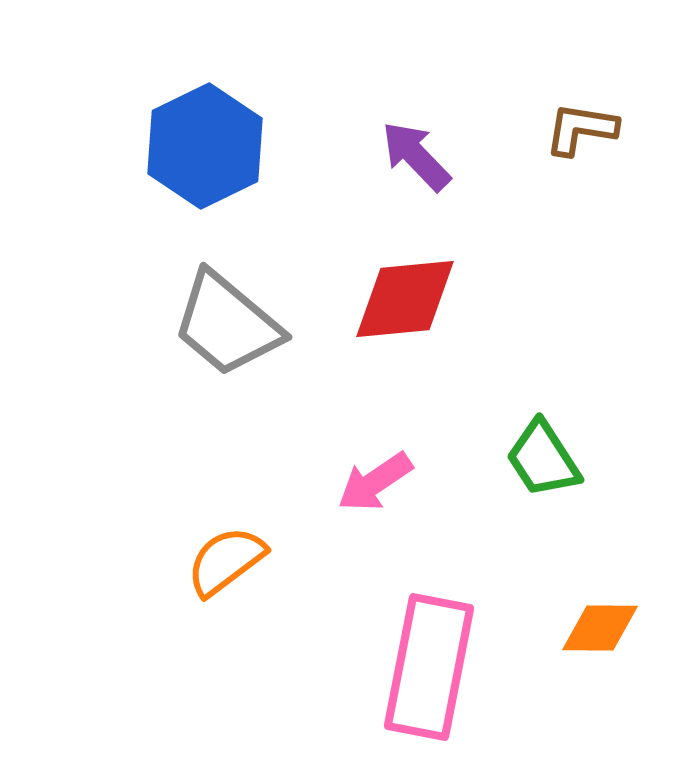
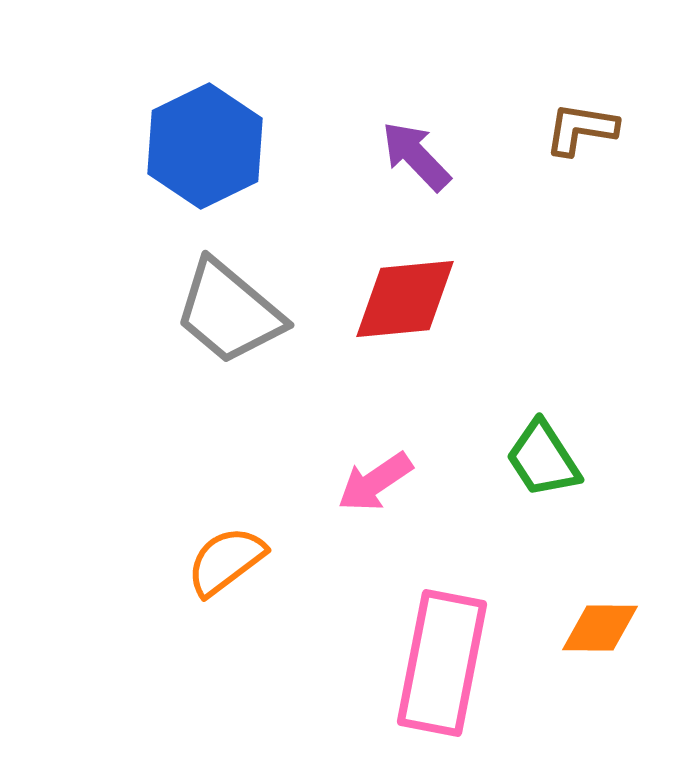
gray trapezoid: moved 2 px right, 12 px up
pink rectangle: moved 13 px right, 4 px up
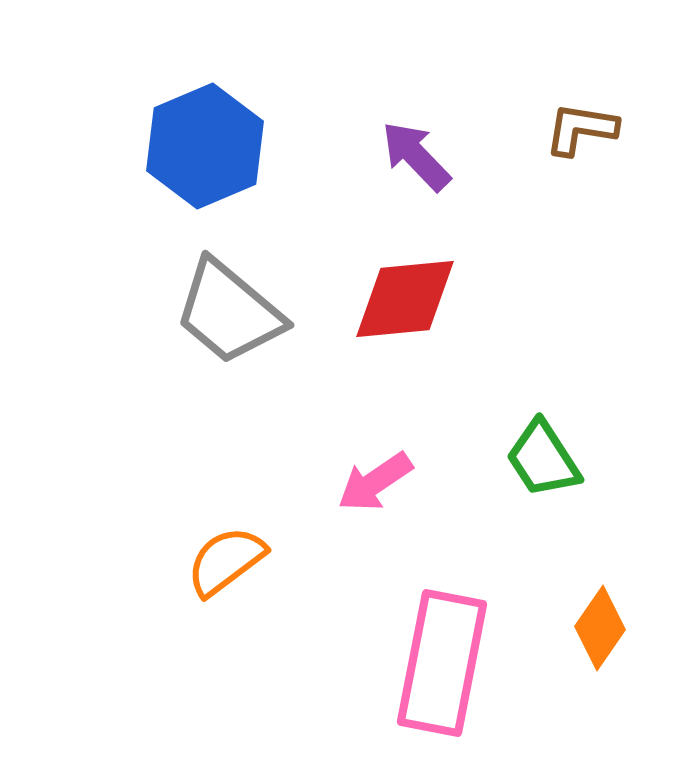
blue hexagon: rotated 3 degrees clockwise
orange diamond: rotated 56 degrees counterclockwise
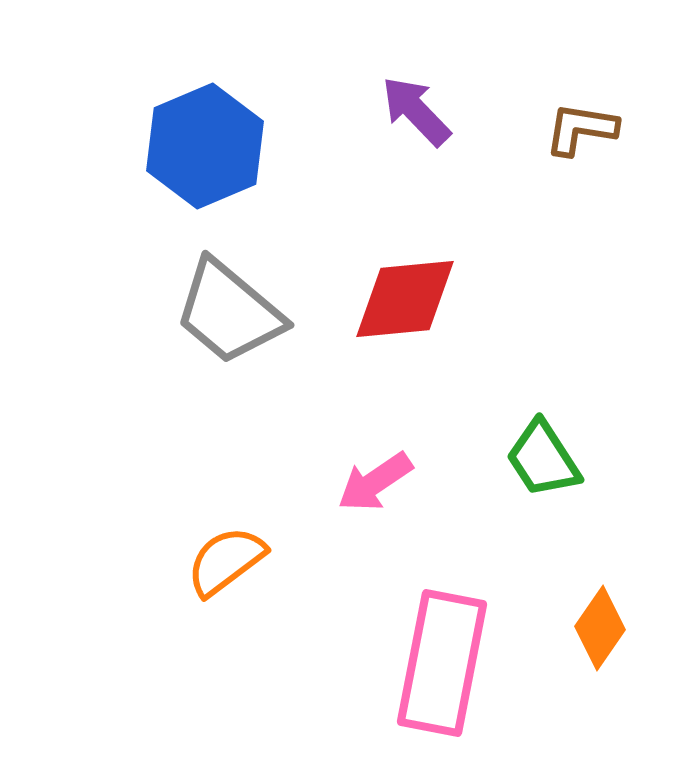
purple arrow: moved 45 px up
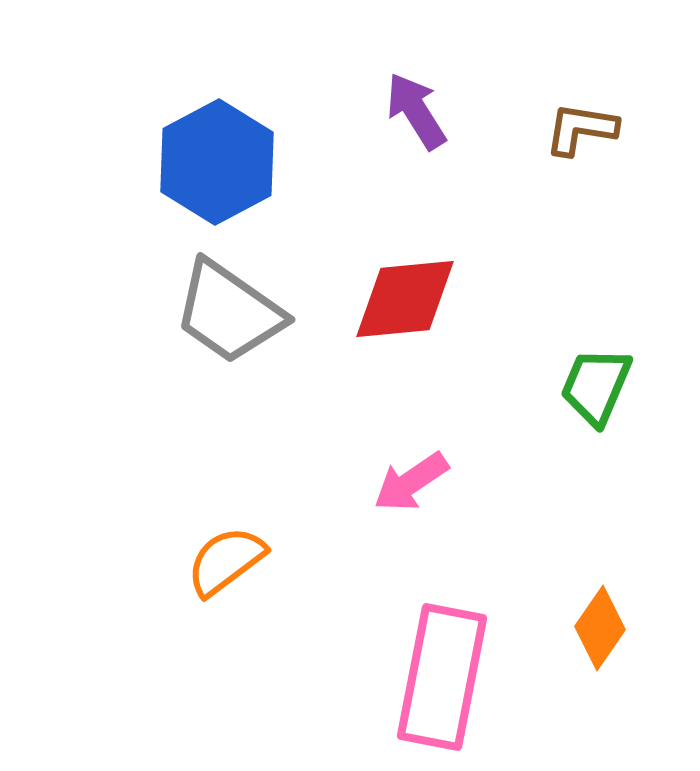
purple arrow: rotated 12 degrees clockwise
blue hexagon: moved 12 px right, 16 px down; rotated 5 degrees counterclockwise
gray trapezoid: rotated 5 degrees counterclockwise
green trapezoid: moved 53 px right, 73 px up; rotated 56 degrees clockwise
pink arrow: moved 36 px right
pink rectangle: moved 14 px down
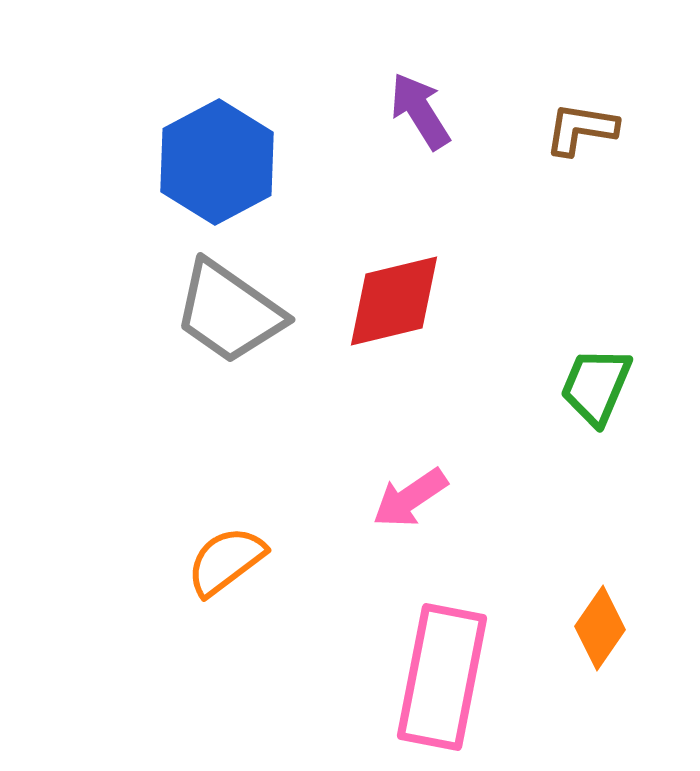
purple arrow: moved 4 px right
red diamond: moved 11 px left, 2 px down; rotated 8 degrees counterclockwise
pink arrow: moved 1 px left, 16 px down
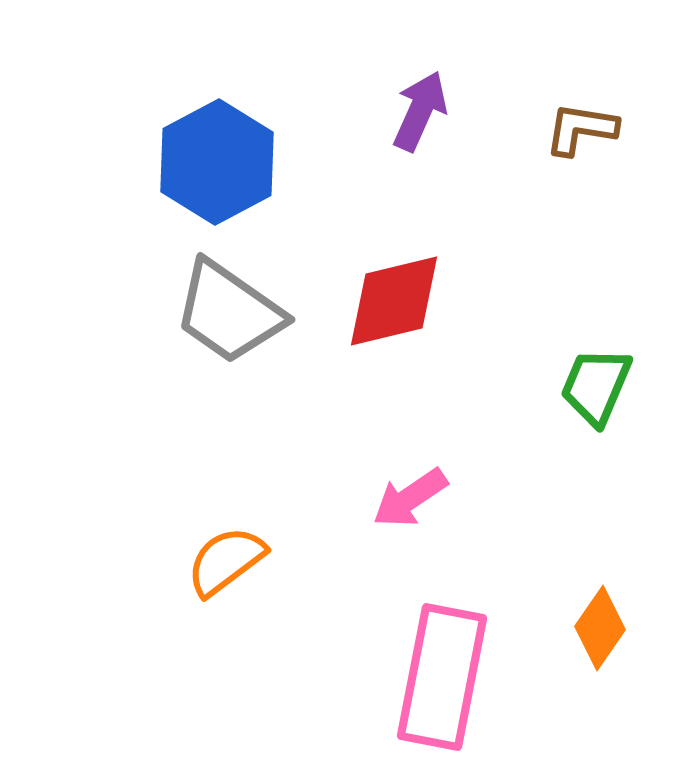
purple arrow: rotated 56 degrees clockwise
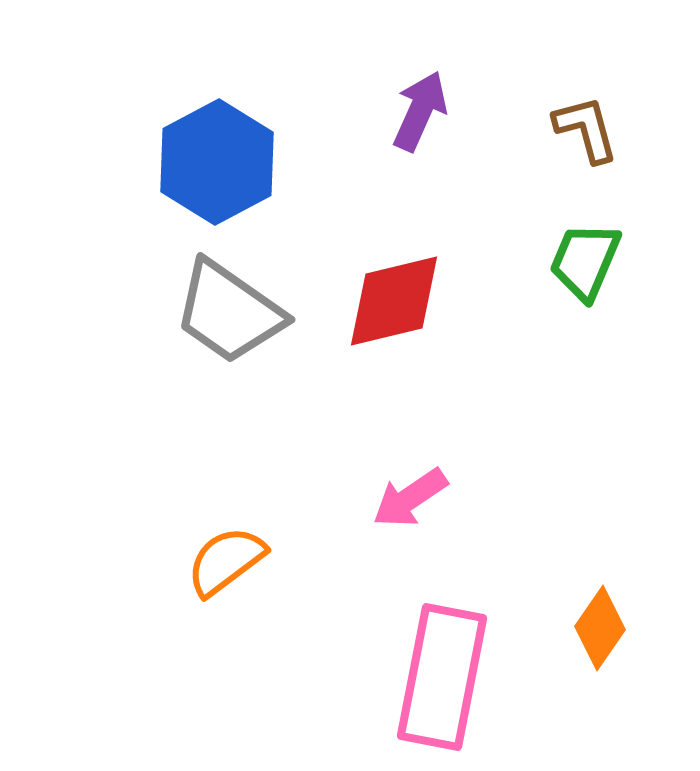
brown L-shape: moved 5 px right; rotated 66 degrees clockwise
green trapezoid: moved 11 px left, 125 px up
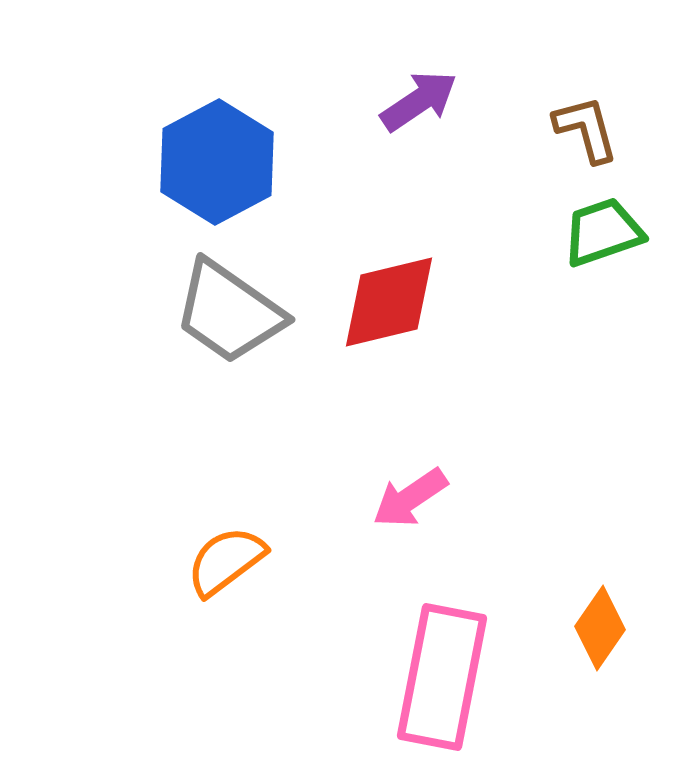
purple arrow: moved 1 px left, 10 px up; rotated 32 degrees clockwise
green trapezoid: moved 18 px right, 29 px up; rotated 48 degrees clockwise
red diamond: moved 5 px left, 1 px down
